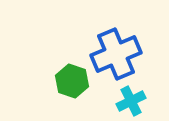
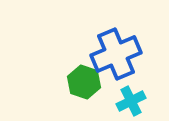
green hexagon: moved 12 px right, 1 px down
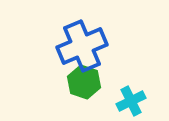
blue cross: moved 34 px left, 8 px up
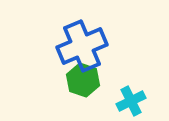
green hexagon: moved 1 px left, 2 px up
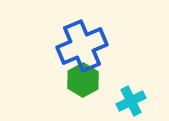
green hexagon: rotated 12 degrees clockwise
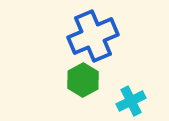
blue cross: moved 11 px right, 10 px up
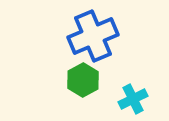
cyan cross: moved 2 px right, 2 px up
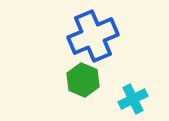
green hexagon: rotated 8 degrees counterclockwise
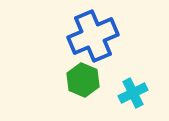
cyan cross: moved 6 px up
